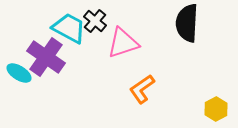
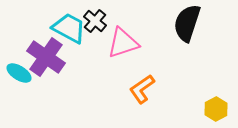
black semicircle: rotated 15 degrees clockwise
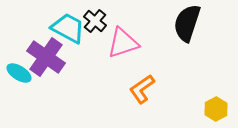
cyan trapezoid: moved 1 px left
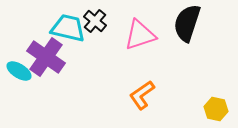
cyan trapezoid: rotated 15 degrees counterclockwise
pink triangle: moved 17 px right, 8 px up
cyan ellipse: moved 2 px up
orange L-shape: moved 6 px down
yellow hexagon: rotated 20 degrees counterclockwise
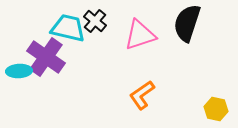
cyan ellipse: rotated 35 degrees counterclockwise
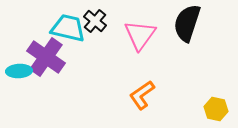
pink triangle: rotated 36 degrees counterclockwise
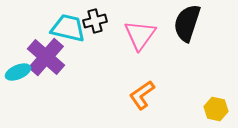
black cross: rotated 35 degrees clockwise
purple cross: rotated 6 degrees clockwise
cyan ellipse: moved 1 px left, 1 px down; rotated 20 degrees counterclockwise
